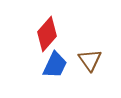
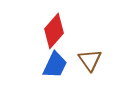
red diamond: moved 7 px right, 3 px up
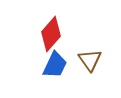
red diamond: moved 3 px left, 3 px down
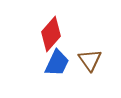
blue trapezoid: moved 2 px right, 2 px up
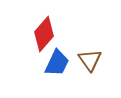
red diamond: moved 7 px left
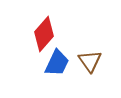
brown triangle: moved 1 px down
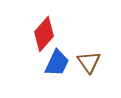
brown triangle: moved 1 px left, 1 px down
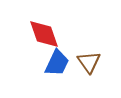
red diamond: rotated 60 degrees counterclockwise
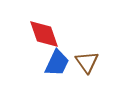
brown triangle: moved 2 px left
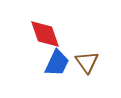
red diamond: moved 1 px right
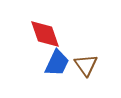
brown triangle: moved 1 px left, 3 px down
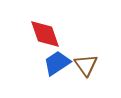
blue trapezoid: rotated 148 degrees counterclockwise
